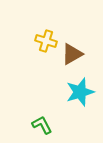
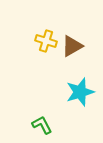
brown triangle: moved 8 px up
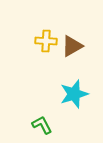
yellow cross: rotated 15 degrees counterclockwise
cyan star: moved 6 px left, 2 px down
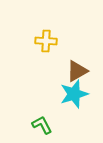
brown triangle: moved 5 px right, 25 px down
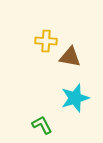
brown triangle: moved 7 px left, 14 px up; rotated 40 degrees clockwise
cyan star: moved 1 px right, 4 px down
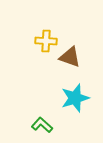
brown triangle: rotated 10 degrees clockwise
green L-shape: rotated 20 degrees counterclockwise
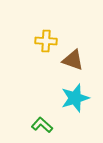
brown triangle: moved 3 px right, 3 px down
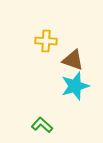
cyan star: moved 12 px up
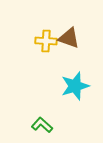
brown triangle: moved 4 px left, 22 px up
